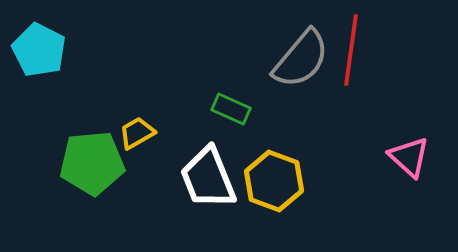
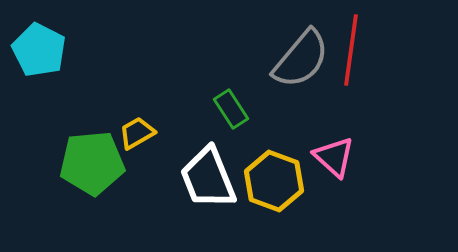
green rectangle: rotated 33 degrees clockwise
pink triangle: moved 75 px left
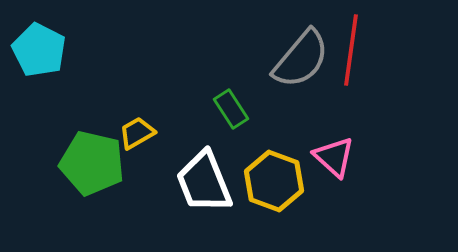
green pentagon: rotated 18 degrees clockwise
white trapezoid: moved 4 px left, 4 px down
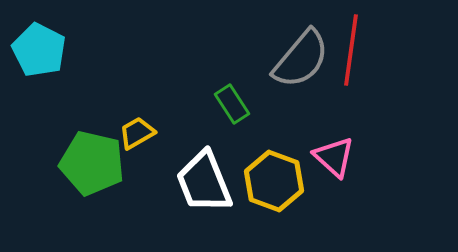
green rectangle: moved 1 px right, 5 px up
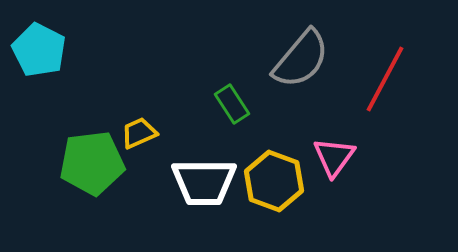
red line: moved 34 px right, 29 px down; rotated 20 degrees clockwise
yellow trapezoid: moved 2 px right; rotated 6 degrees clockwise
pink triangle: rotated 24 degrees clockwise
green pentagon: rotated 20 degrees counterclockwise
white trapezoid: rotated 68 degrees counterclockwise
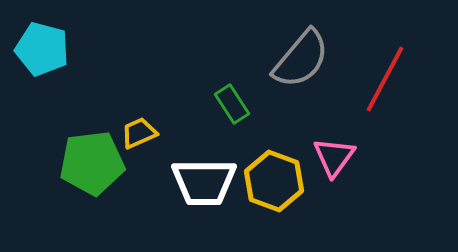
cyan pentagon: moved 3 px right, 1 px up; rotated 12 degrees counterclockwise
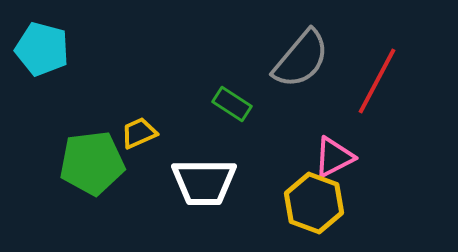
red line: moved 8 px left, 2 px down
green rectangle: rotated 24 degrees counterclockwise
pink triangle: rotated 27 degrees clockwise
yellow hexagon: moved 40 px right, 22 px down
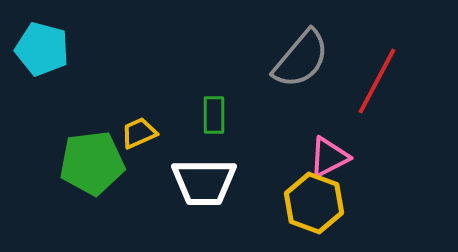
green rectangle: moved 18 px left, 11 px down; rotated 57 degrees clockwise
pink triangle: moved 5 px left
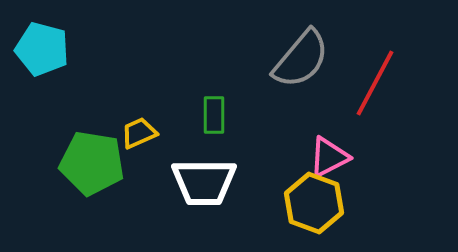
red line: moved 2 px left, 2 px down
green pentagon: rotated 16 degrees clockwise
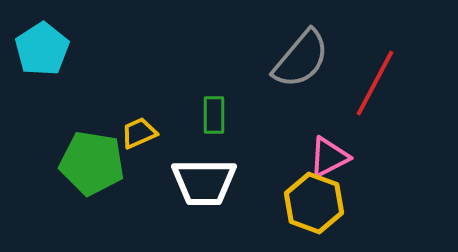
cyan pentagon: rotated 24 degrees clockwise
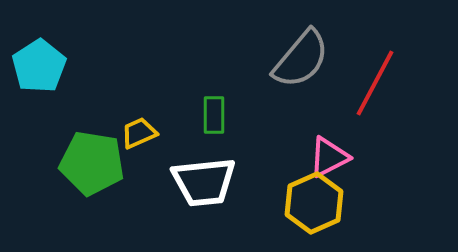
cyan pentagon: moved 3 px left, 17 px down
white trapezoid: rotated 6 degrees counterclockwise
yellow hexagon: rotated 16 degrees clockwise
